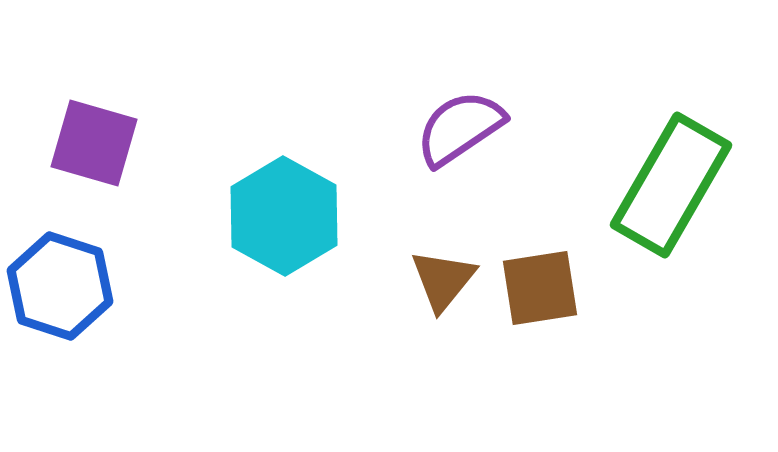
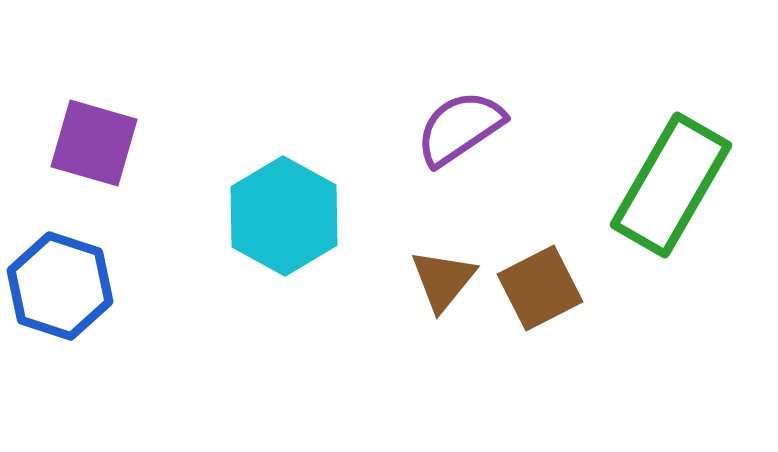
brown square: rotated 18 degrees counterclockwise
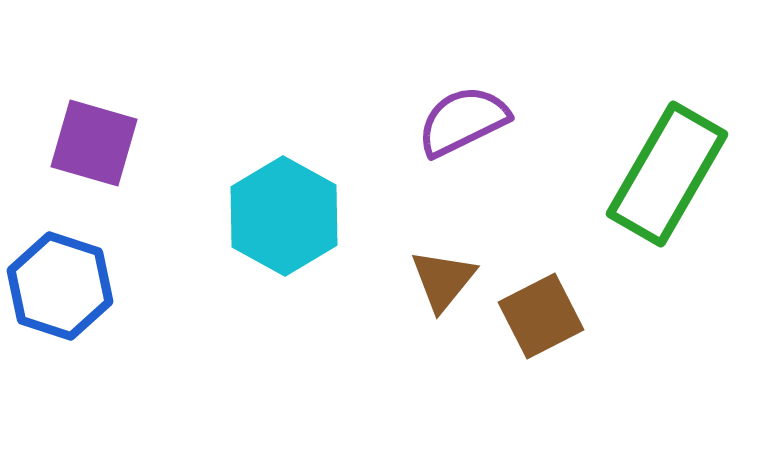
purple semicircle: moved 3 px right, 7 px up; rotated 8 degrees clockwise
green rectangle: moved 4 px left, 11 px up
brown square: moved 1 px right, 28 px down
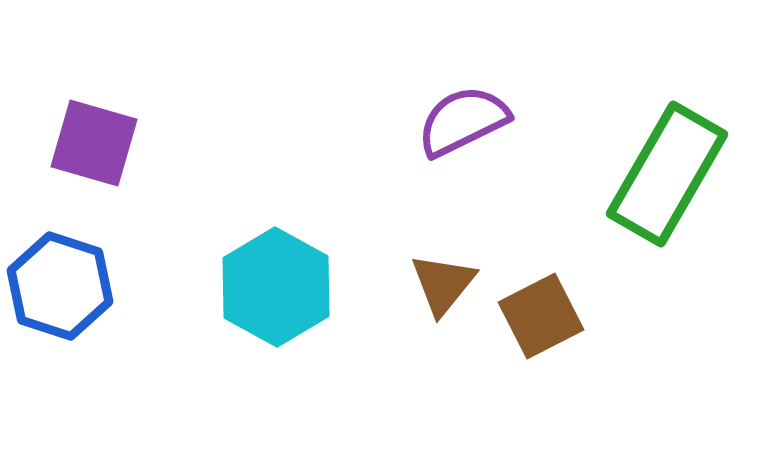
cyan hexagon: moved 8 px left, 71 px down
brown triangle: moved 4 px down
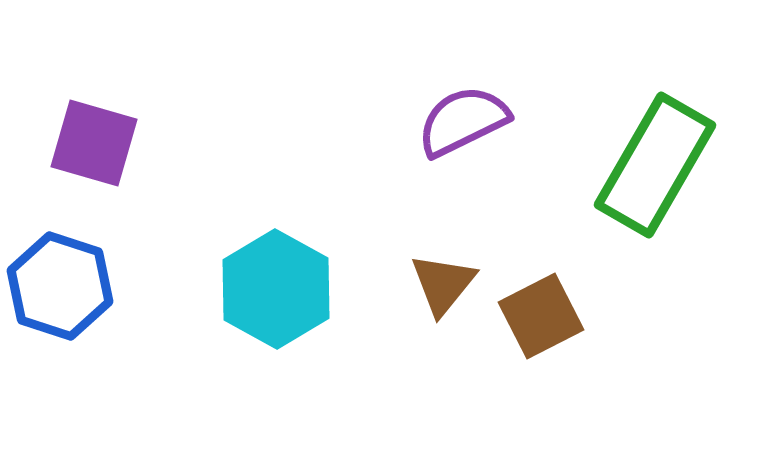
green rectangle: moved 12 px left, 9 px up
cyan hexagon: moved 2 px down
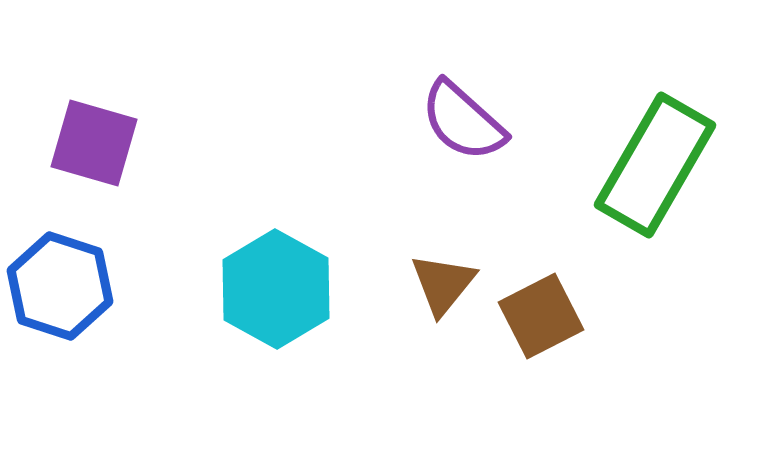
purple semicircle: rotated 112 degrees counterclockwise
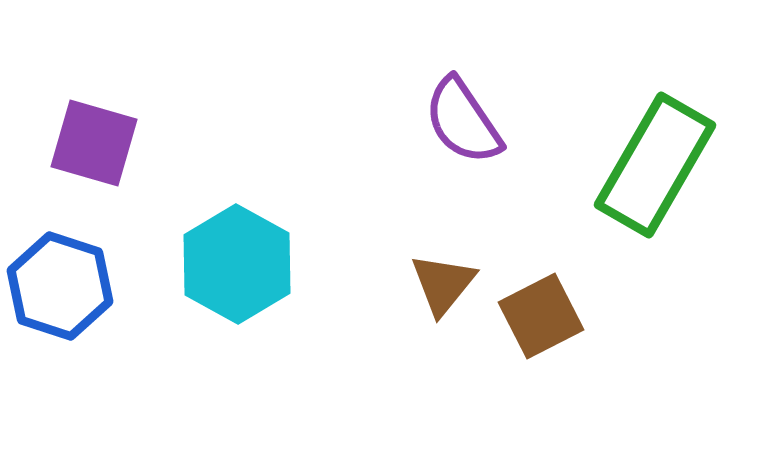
purple semicircle: rotated 14 degrees clockwise
cyan hexagon: moved 39 px left, 25 px up
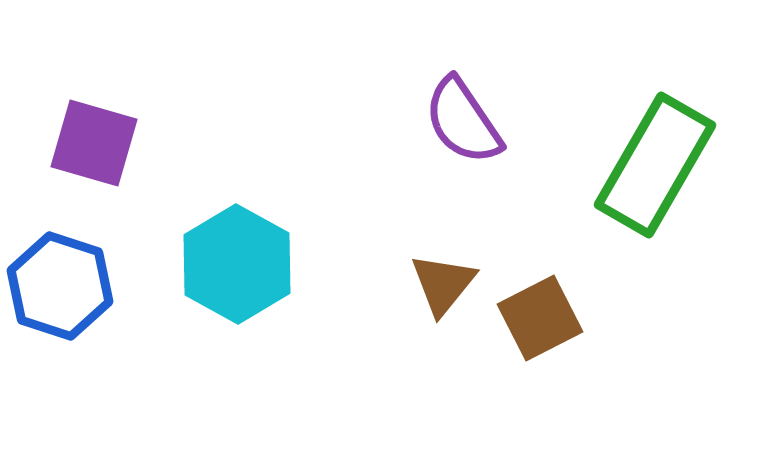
brown square: moved 1 px left, 2 px down
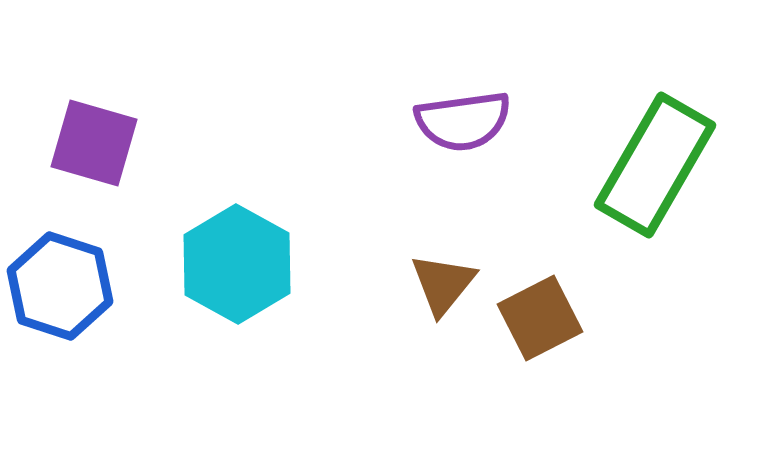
purple semicircle: rotated 64 degrees counterclockwise
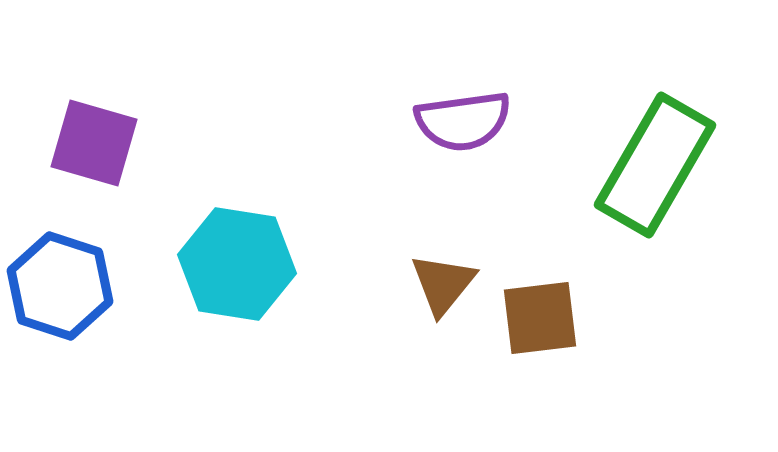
cyan hexagon: rotated 20 degrees counterclockwise
brown square: rotated 20 degrees clockwise
